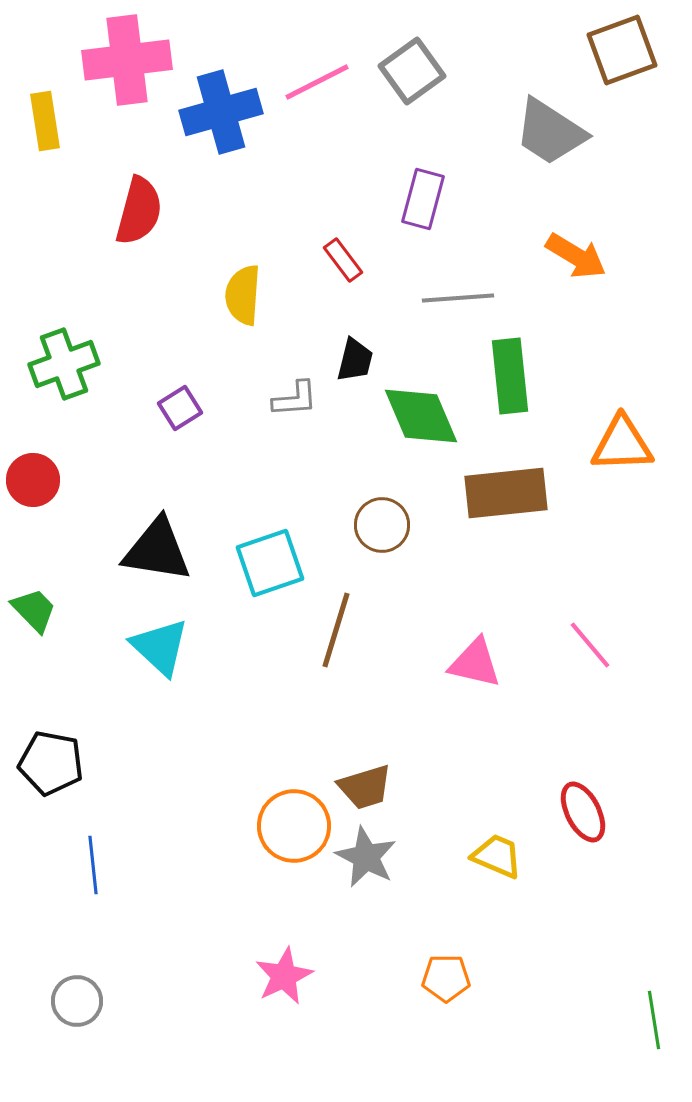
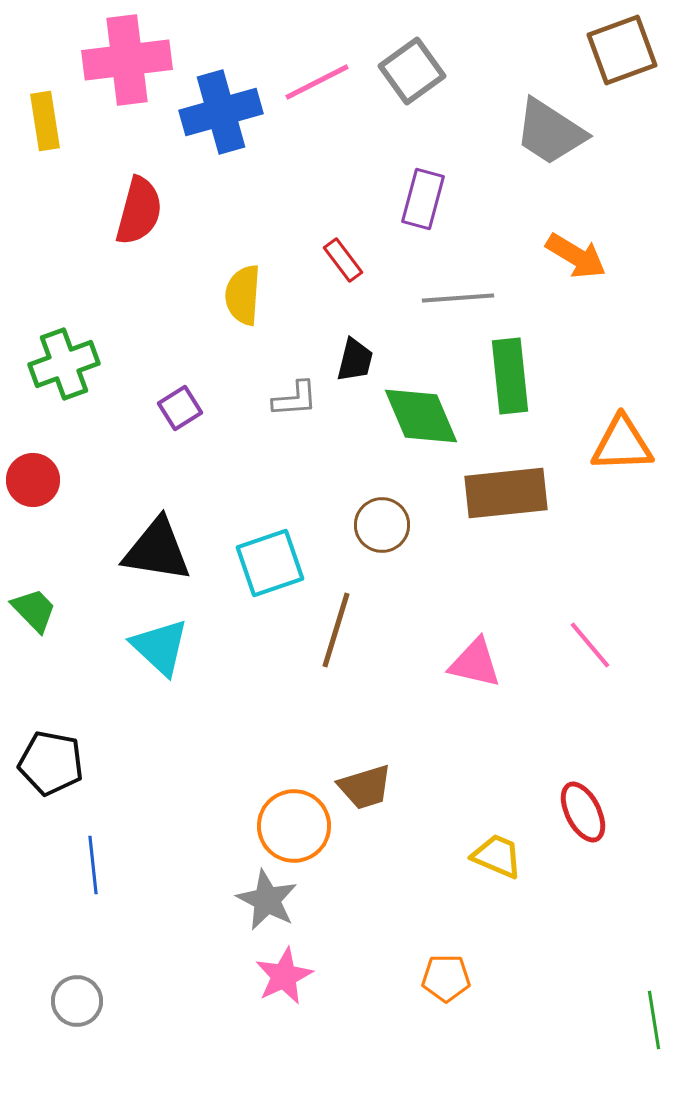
gray star at (366, 857): moved 99 px left, 43 px down
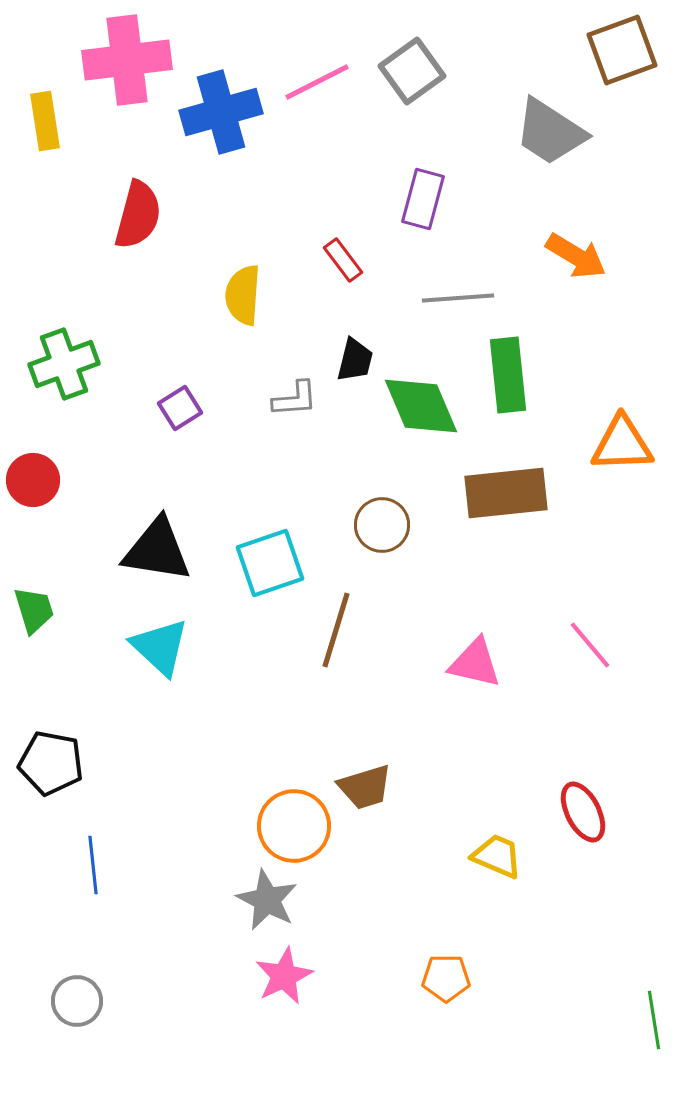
red semicircle at (139, 211): moved 1 px left, 4 px down
green rectangle at (510, 376): moved 2 px left, 1 px up
green diamond at (421, 416): moved 10 px up
green trapezoid at (34, 610): rotated 27 degrees clockwise
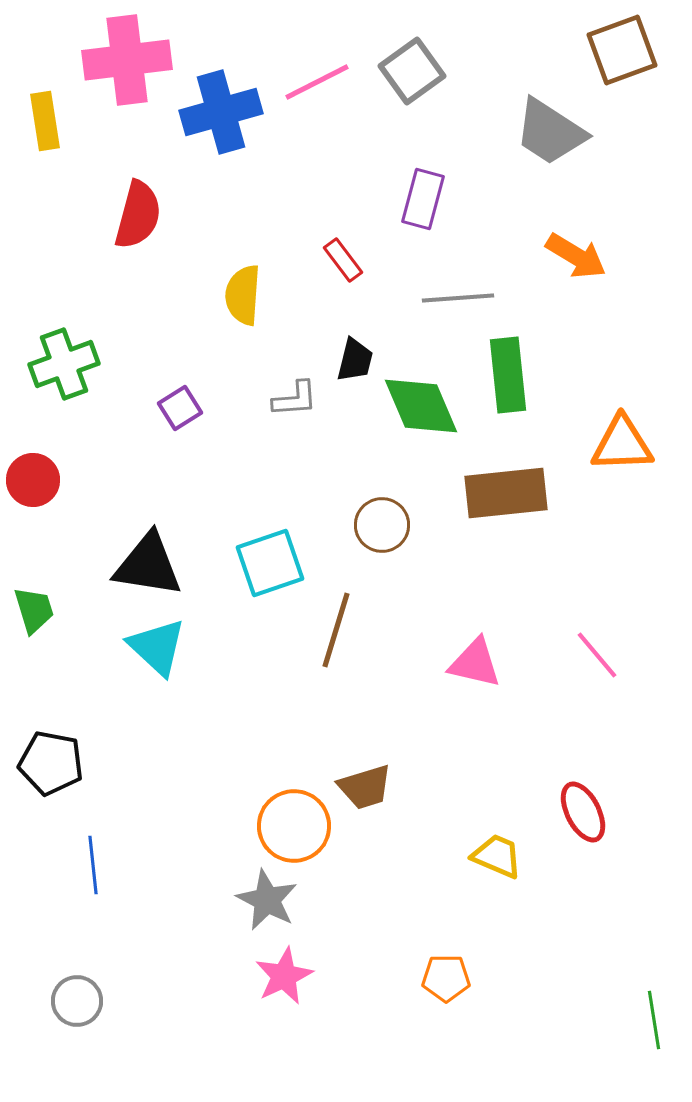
black triangle at (157, 550): moved 9 px left, 15 px down
pink line at (590, 645): moved 7 px right, 10 px down
cyan triangle at (160, 647): moved 3 px left
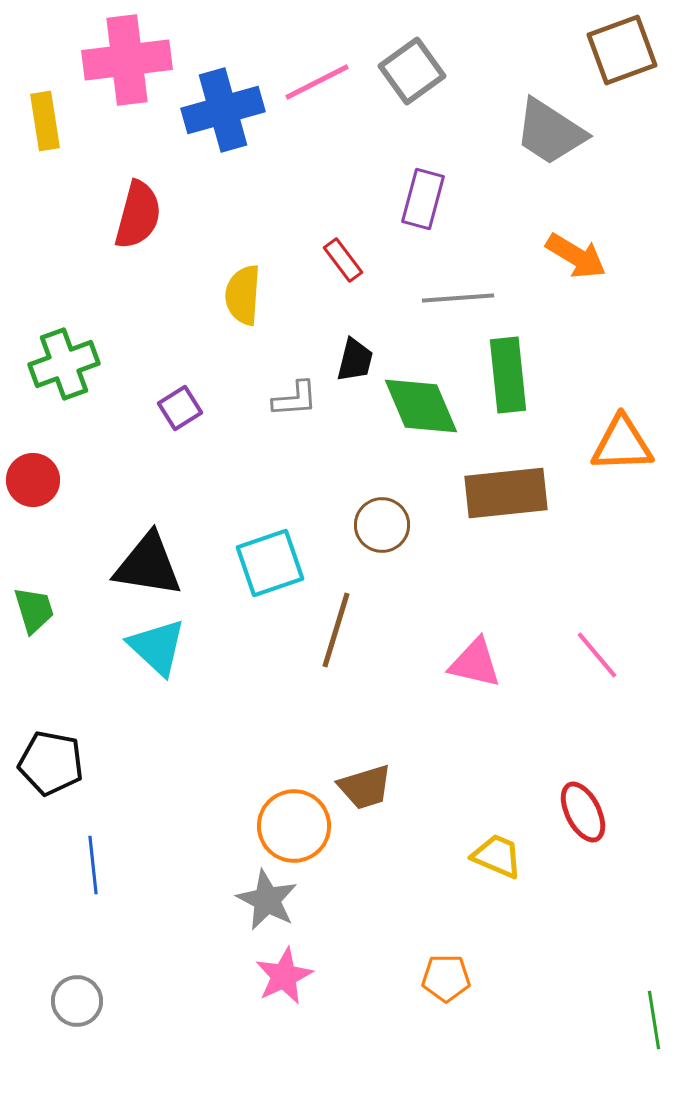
blue cross at (221, 112): moved 2 px right, 2 px up
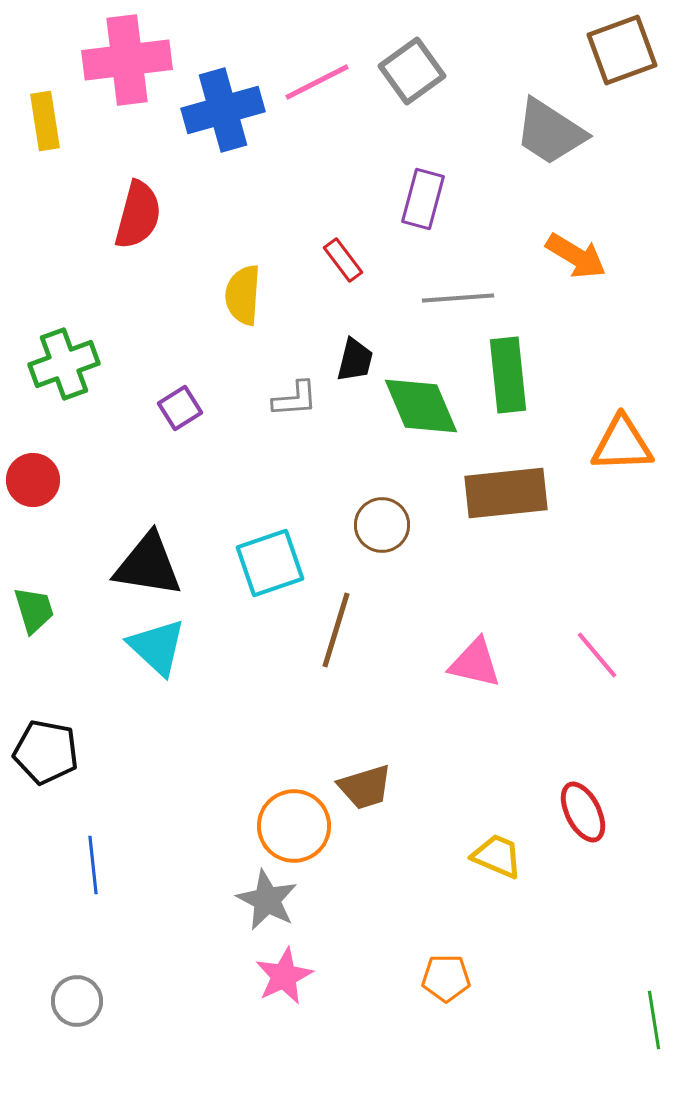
black pentagon at (51, 763): moved 5 px left, 11 px up
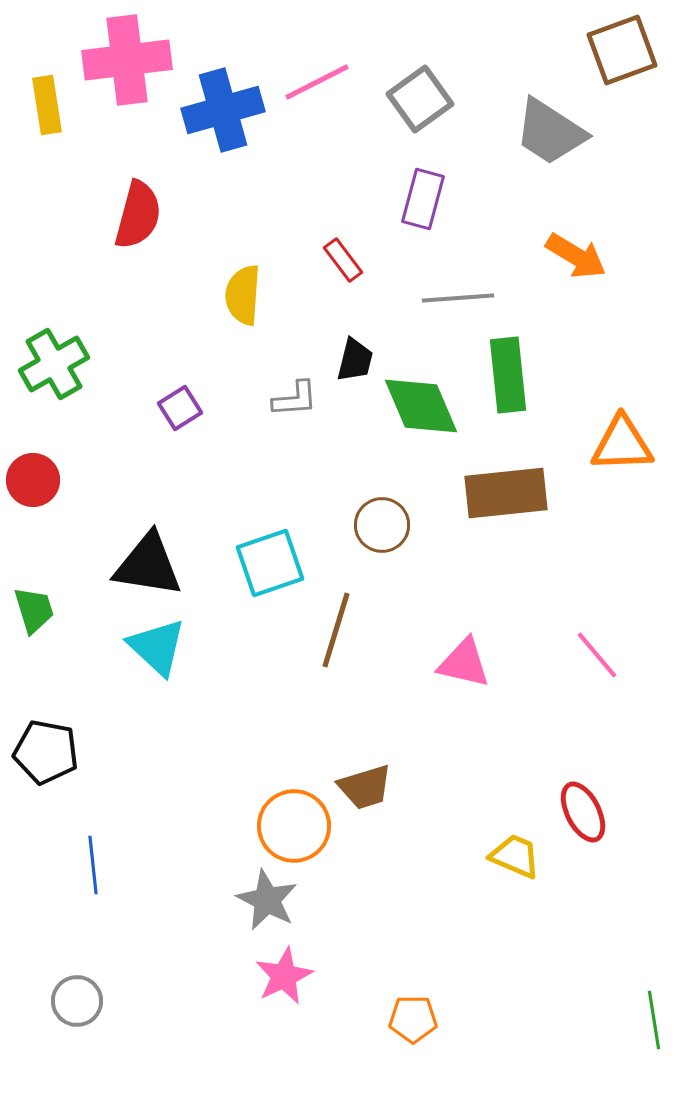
gray square at (412, 71): moved 8 px right, 28 px down
yellow rectangle at (45, 121): moved 2 px right, 16 px up
green cross at (64, 364): moved 10 px left; rotated 10 degrees counterclockwise
pink triangle at (475, 663): moved 11 px left
yellow trapezoid at (497, 856): moved 18 px right
orange pentagon at (446, 978): moved 33 px left, 41 px down
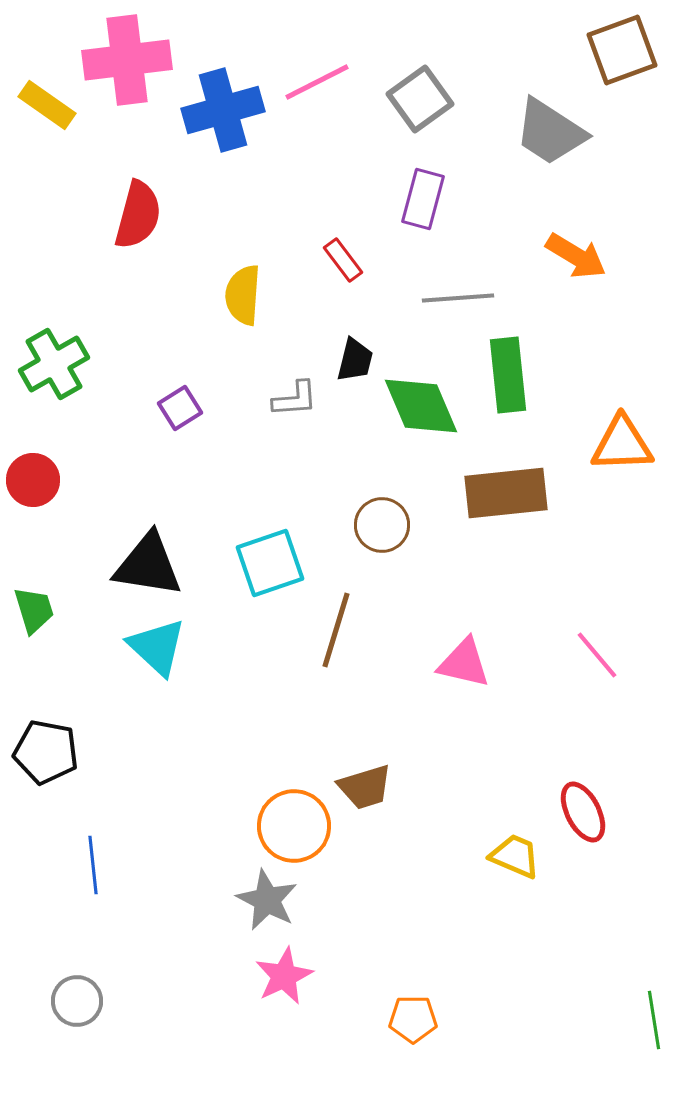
yellow rectangle at (47, 105): rotated 46 degrees counterclockwise
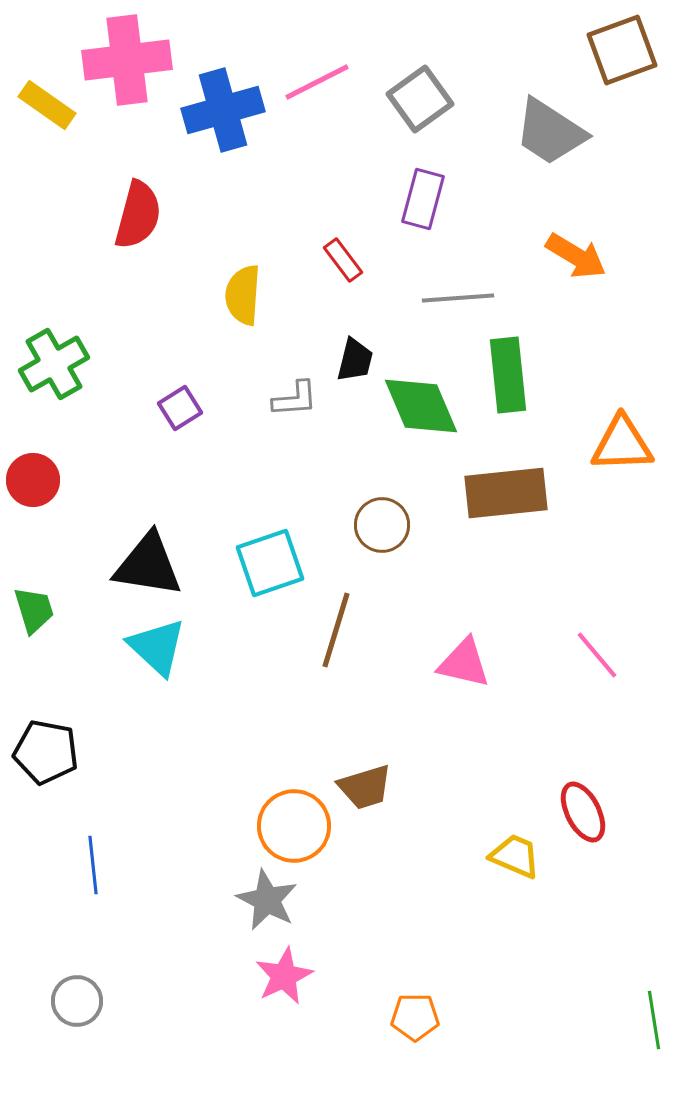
orange pentagon at (413, 1019): moved 2 px right, 2 px up
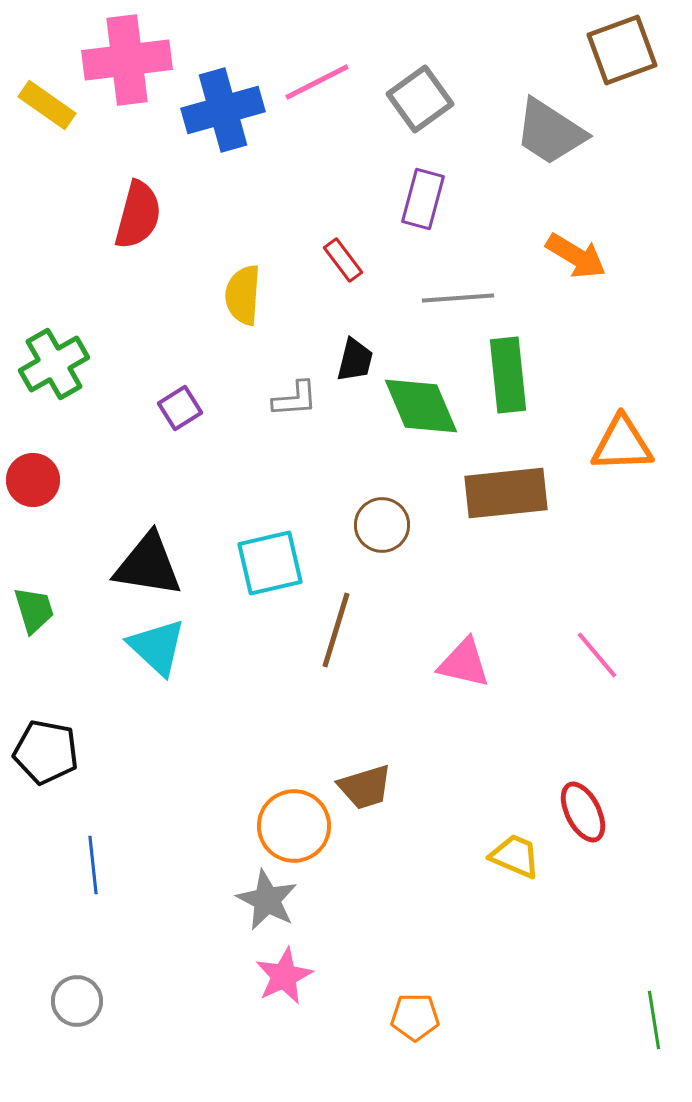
cyan square at (270, 563): rotated 6 degrees clockwise
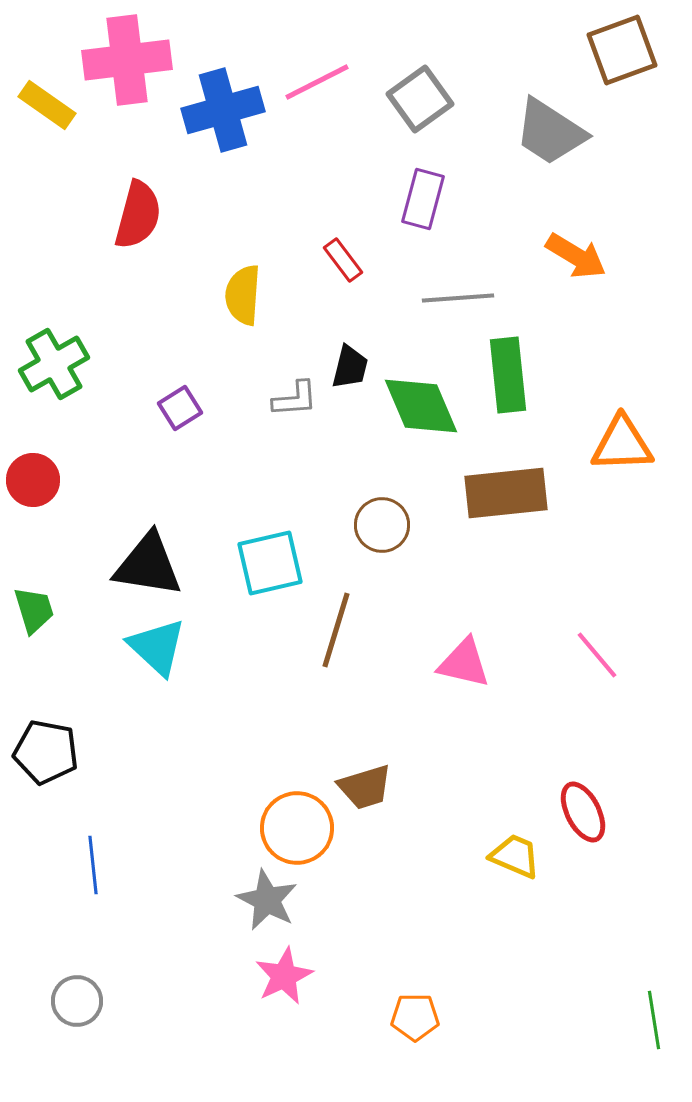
black trapezoid at (355, 360): moved 5 px left, 7 px down
orange circle at (294, 826): moved 3 px right, 2 px down
